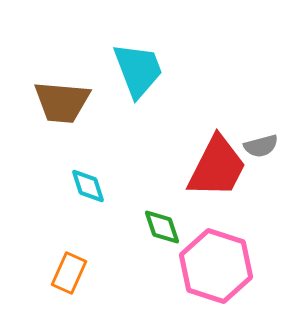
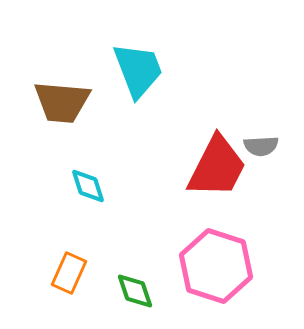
gray semicircle: rotated 12 degrees clockwise
green diamond: moved 27 px left, 64 px down
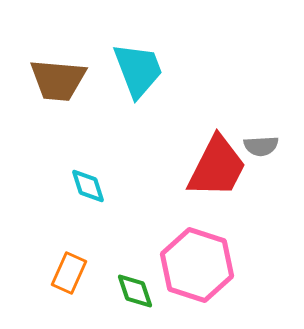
brown trapezoid: moved 4 px left, 22 px up
pink hexagon: moved 19 px left, 1 px up
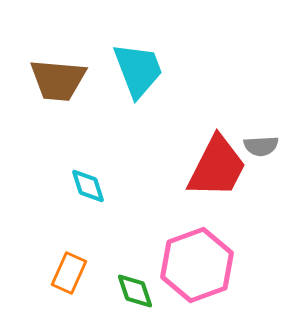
pink hexagon: rotated 22 degrees clockwise
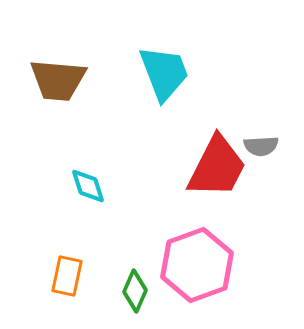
cyan trapezoid: moved 26 px right, 3 px down
orange rectangle: moved 2 px left, 3 px down; rotated 12 degrees counterclockwise
green diamond: rotated 42 degrees clockwise
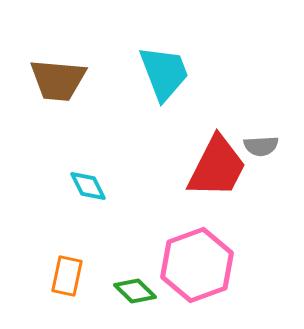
cyan diamond: rotated 9 degrees counterclockwise
green diamond: rotated 69 degrees counterclockwise
